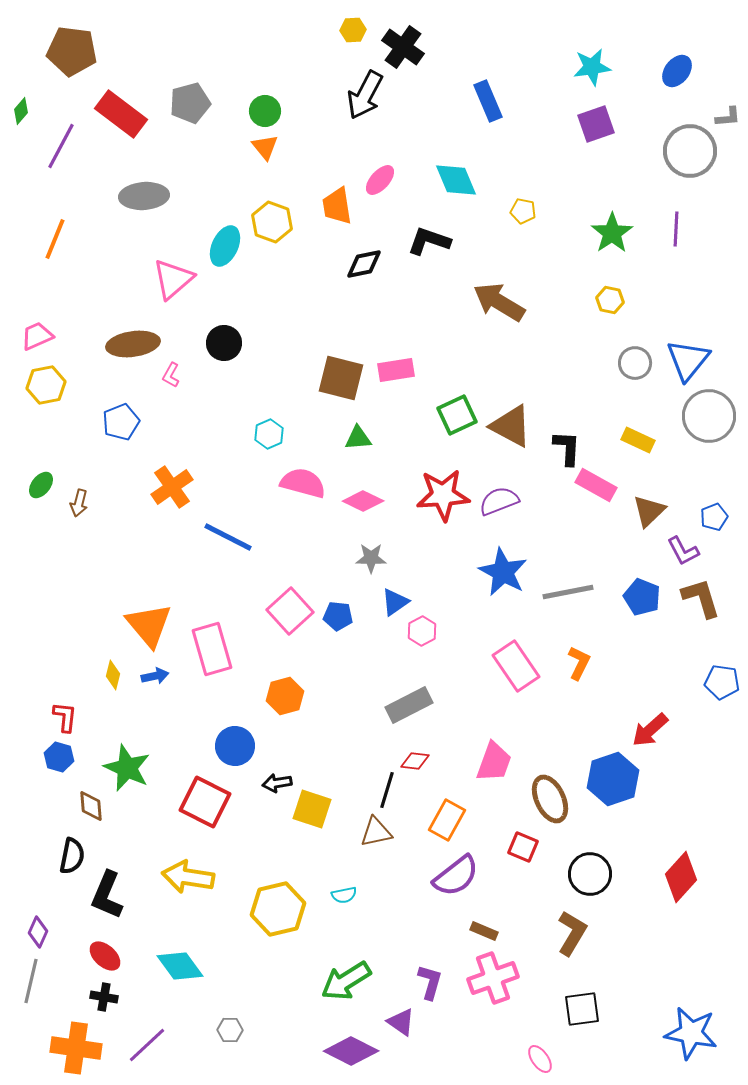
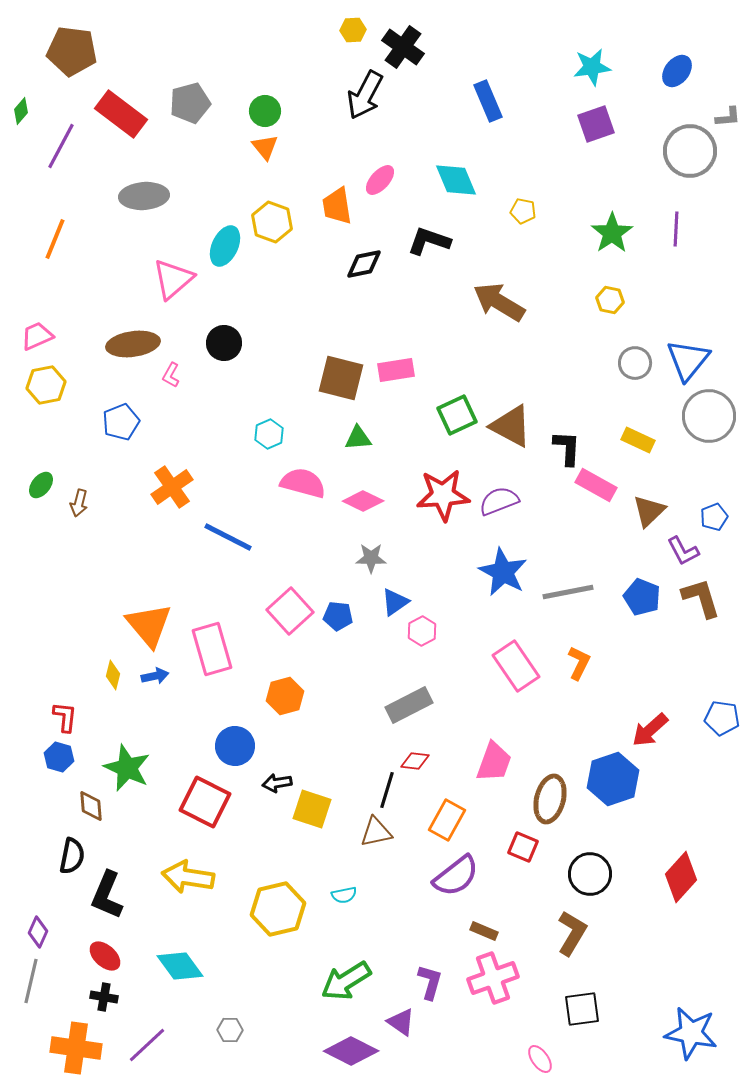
blue pentagon at (722, 682): moved 36 px down
brown ellipse at (550, 799): rotated 39 degrees clockwise
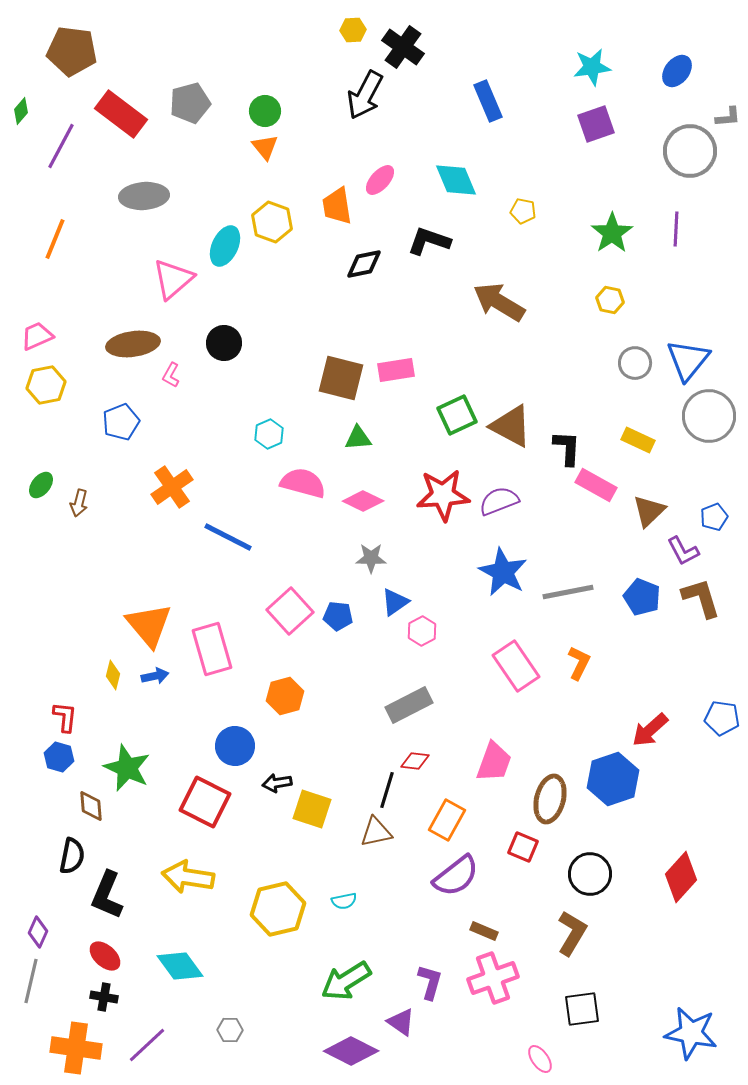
cyan semicircle at (344, 895): moved 6 px down
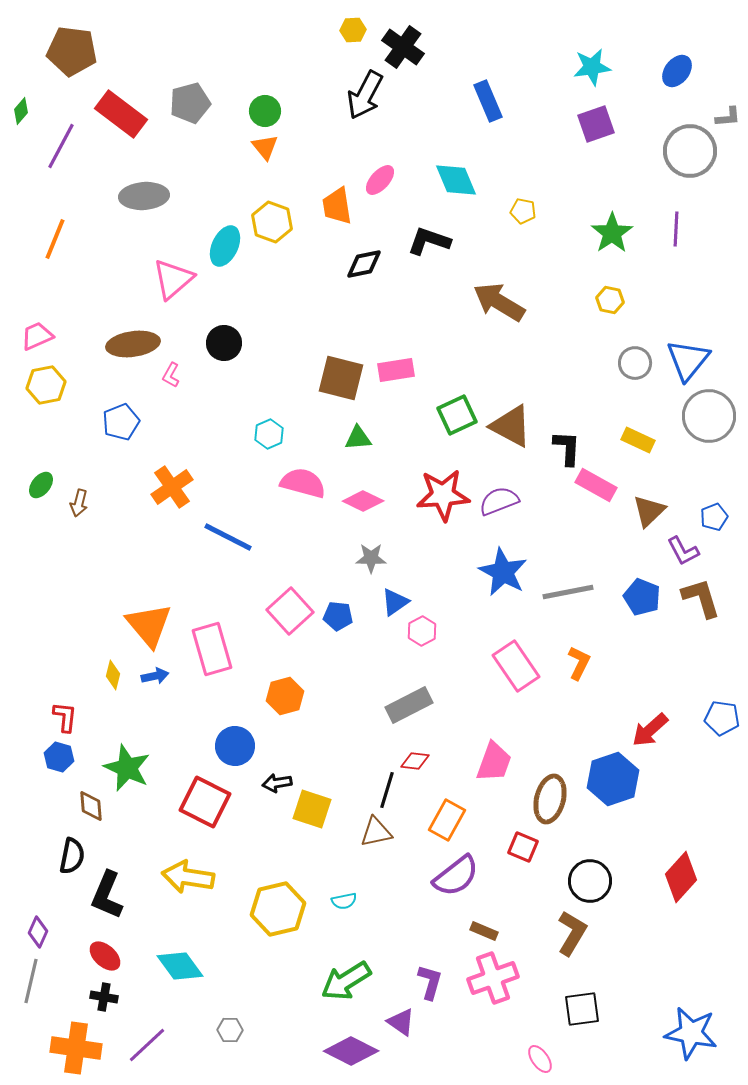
black circle at (590, 874): moved 7 px down
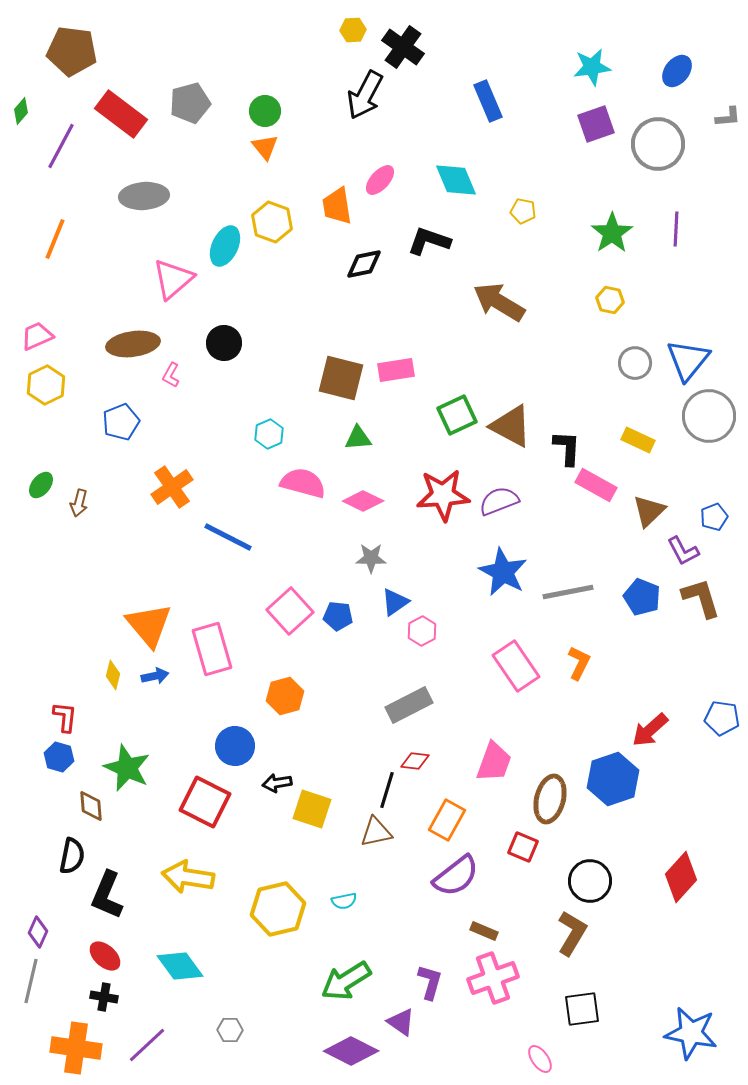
gray circle at (690, 151): moved 32 px left, 7 px up
yellow hexagon at (46, 385): rotated 15 degrees counterclockwise
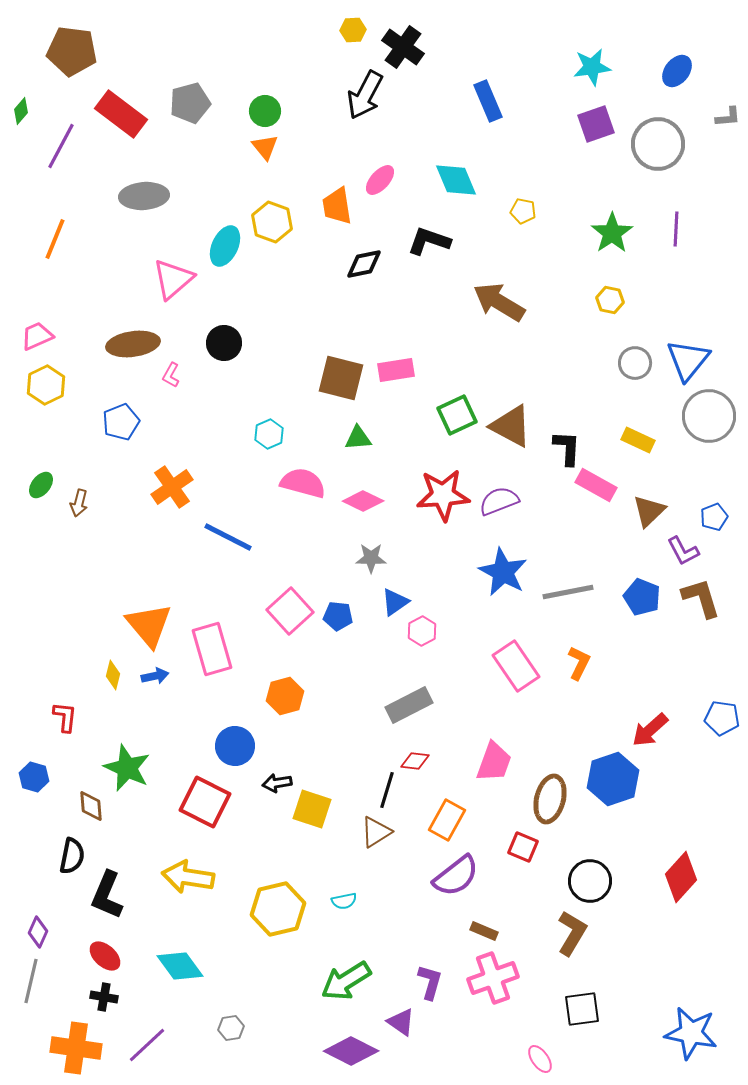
blue hexagon at (59, 757): moved 25 px left, 20 px down
brown triangle at (376, 832): rotated 20 degrees counterclockwise
gray hexagon at (230, 1030): moved 1 px right, 2 px up; rotated 10 degrees counterclockwise
